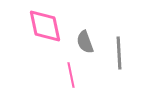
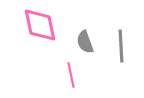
pink diamond: moved 5 px left, 1 px up
gray line: moved 2 px right, 7 px up
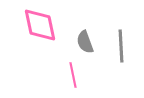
pink line: moved 2 px right
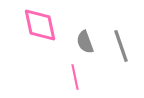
gray line: rotated 16 degrees counterclockwise
pink line: moved 2 px right, 2 px down
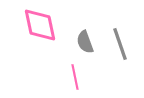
gray line: moved 1 px left, 2 px up
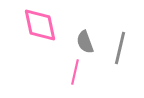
gray line: moved 4 px down; rotated 32 degrees clockwise
pink line: moved 5 px up; rotated 25 degrees clockwise
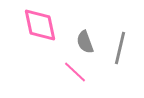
pink line: rotated 60 degrees counterclockwise
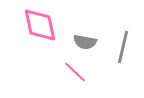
gray semicircle: rotated 60 degrees counterclockwise
gray line: moved 3 px right, 1 px up
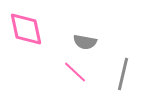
pink diamond: moved 14 px left, 4 px down
gray line: moved 27 px down
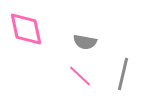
pink line: moved 5 px right, 4 px down
